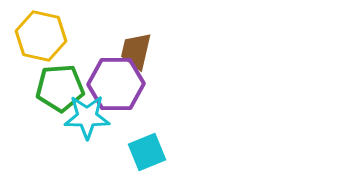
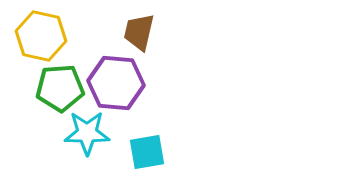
brown trapezoid: moved 3 px right, 19 px up
purple hexagon: moved 1 px up; rotated 6 degrees clockwise
cyan star: moved 16 px down
cyan square: rotated 12 degrees clockwise
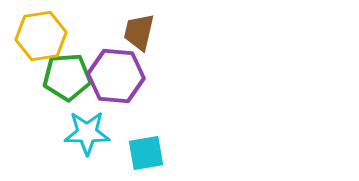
yellow hexagon: rotated 21 degrees counterclockwise
purple hexagon: moved 7 px up
green pentagon: moved 7 px right, 11 px up
cyan square: moved 1 px left, 1 px down
